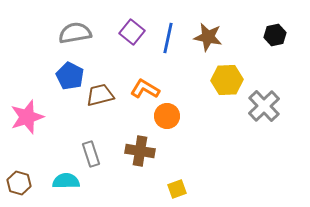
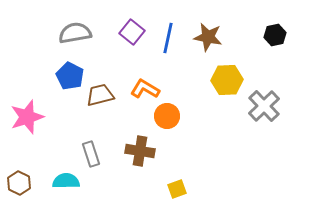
brown hexagon: rotated 10 degrees clockwise
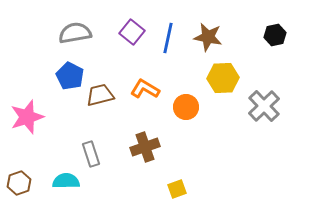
yellow hexagon: moved 4 px left, 2 px up
orange circle: moved 19 px right, 9 px up
brown cross: moved 5 px right, 4 px up; rotated 28 degrees counterclockwise
brown hexagon: rotated 15 degrees clockwise
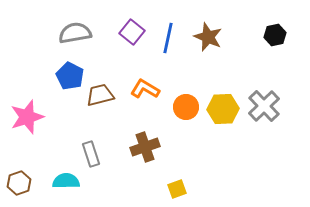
brown star: rotated 12 degrees clockwise
yellow hexagon: moved 31 px down
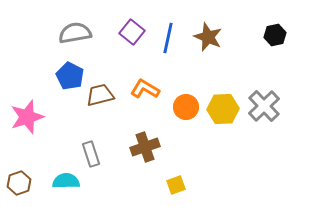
yellow square: moved 1 px left, 4 px up
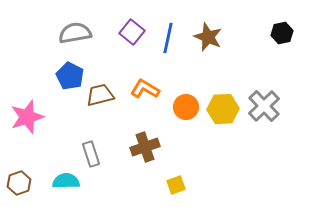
black hexagon: moved 7 px right, 2 px up
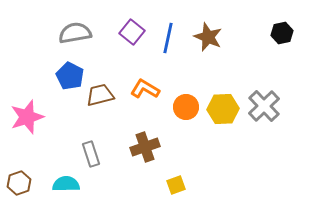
cyan semicircle: moved 3 px down
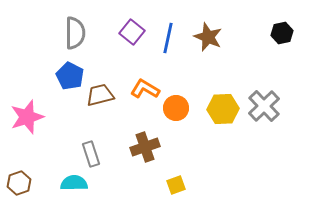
gray semicircle: rotated 100 degrees clockwise
orange circle: moved 10 px left, 1 px down
cyan semicircle: moved 8 px right, 1 px up
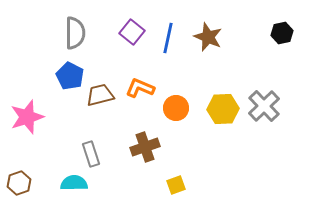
orange L-shape: moved 5 px left, 1 px up; rotated 8 degrees counterclockwise
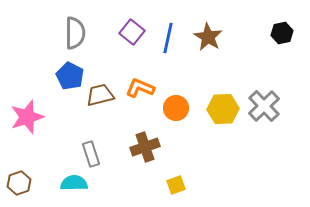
brown star: rotated 8 degrees clockwise
